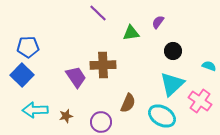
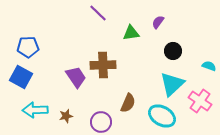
blue square: moved 1 px left, 2 px down; rotated 15 degrees counterclockwise
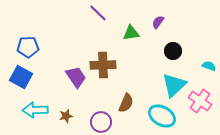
cyan triangle: moved 2 px right, 1 px down
brown semicircle: moved 2 px left
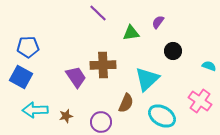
cyan triangle: moved 27 px left, 6 px up
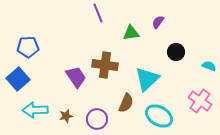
purple line: rotated 24 degrees clockwise
black circle: moved 3 px right, 1 px down
brown cross: moved 2 px right; rotated 10 degrees clockwise
blue square: moved 3 px left, 2 px down; rotated 20 degrees clockwise
cyan ellipse: moved 3 px left
purple circle: moved 4 px left, 3 px up
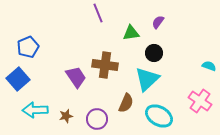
blue pentagon: rotated 20 degrees counterclockwise
black circle: moved 22 px left, 1 px down
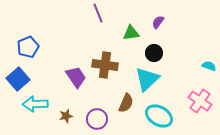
cyan arrow: moved 6 px up
